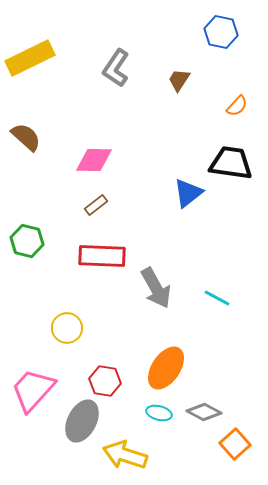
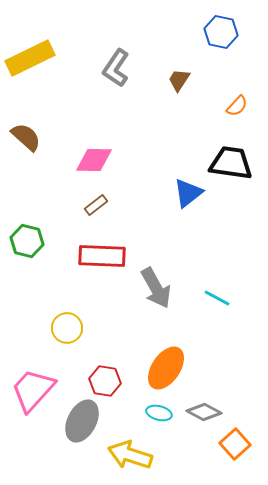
yellow arrow: moved 5 px right
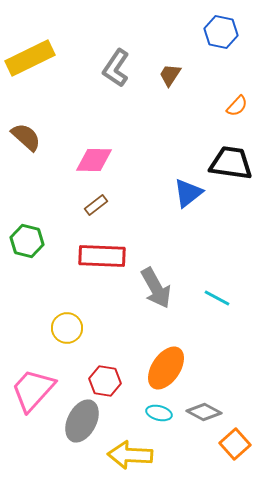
brown trapezoid: moved 9 px left, 5 px up
yellow arrow: rotated 15 degrees counterclockwise
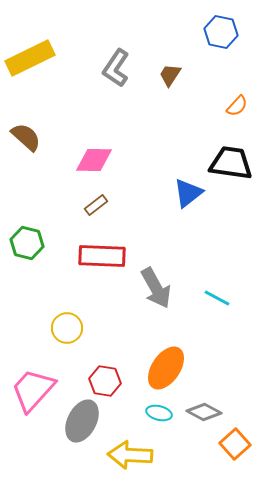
green hexagon: moved 2 px down
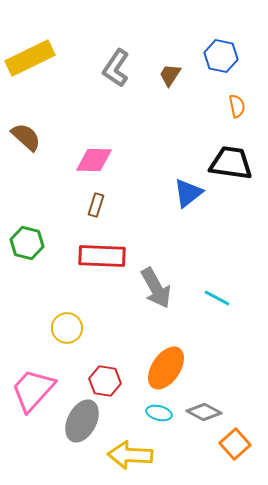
blue hexagon: moved 24 px down
orange semicircle: rotated 55 degrees counterclockwise
brown rectangle: rotated 35 degrees counterclockwise
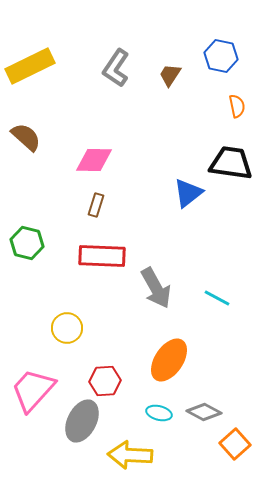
yellow rectangle: moved 8 px down
orange ellipse: moved 3 px right, 8 px up
red hexagon: rotated 12 degrees counterclockwise
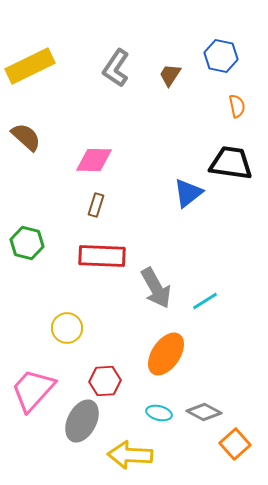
cyan line: moved 12 px left, 3 px down; rotated 60 degrees counterclockwise
orange ellipse: moved 3 px left, 6 px up
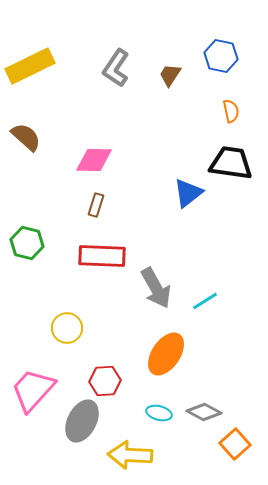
orange semicircle: moved 6 px left, 5 px down
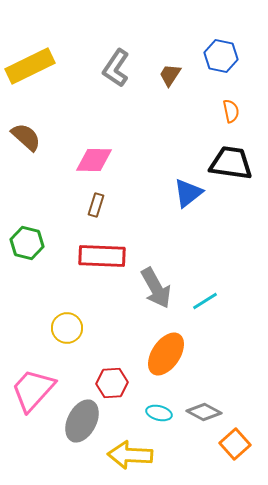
red hexagon: moved 7 px right, 2 px down
